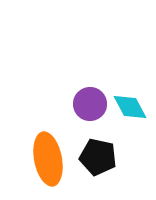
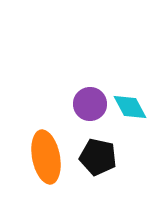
orange ellipse: moved 2 px left, 2 px up
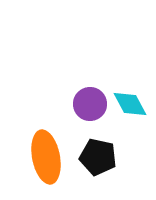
cyan diamond: moved 3 px up
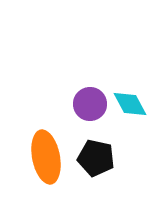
black pentagon: moved 2 px left, 1 px down
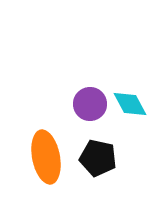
black pentagon: moved 2 px right
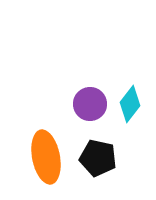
cyan diamond: rotated 66 degrees clockwise
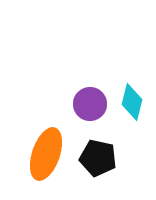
cyan diamond: moved 2 px right, 2 px up; rotated 24 degrees counterclockwise
orange ellipse: moved 3 px up; rotated 30 degrees clockwise
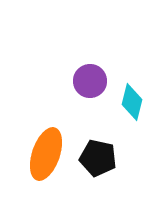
purple circle: moved 23 px up
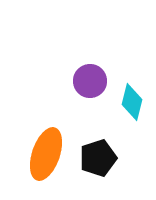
black pentagon: rotated 30 degrees counterclockwise
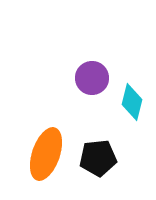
purple circle: moved 2 px right, 3 px up
black pentagon: rotated 12 degrees clockwise
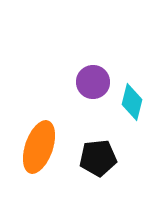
purple circle: moved 1 px right, 4 px down
orange ellipse: moved 7 px left, 7 px up
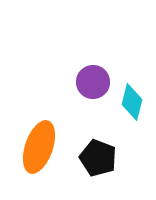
black pentagon: rotated 27 degrees clockwise
